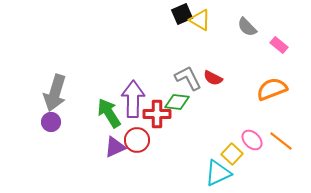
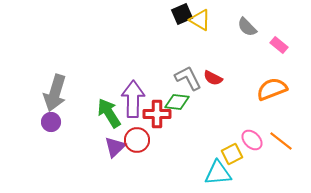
purple triangle: rotated 20 degrees counterclockwise
yellow square: rotated 20 degrees clockwise
cyan triangle: rotated 20 degrees clockwise
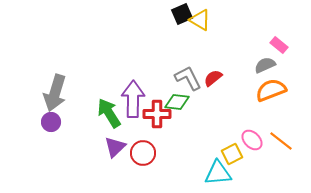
gray semicircle: moved 18 px right, 38 px down; rotated 110 degrees clockwise
red semicircle: rotated 114 degrees clockwise
orange semicircle: moved 1 px left, 1 px down
red circle: moved 6 px right, 13 px down
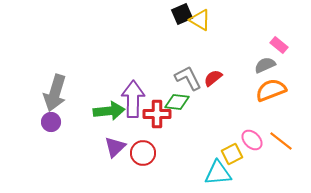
green arrow: moved 2 px up; rotated 116 degrees clockwise
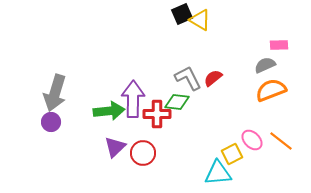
pink rectangle: rotated 42 degrees counterclockwise
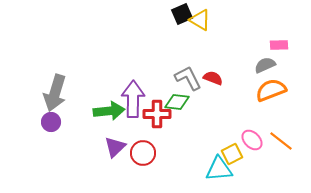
red semicircle: rotated 60 degrees clockwise
cyan triangle: moved 1 px right, 4 px up
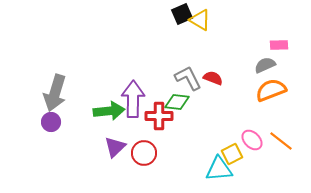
red cross: moved 2 px right, 2 px down
red circle: moved 1 px right
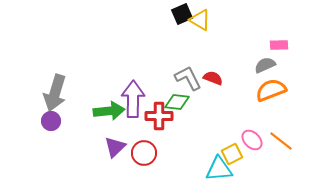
purple circle: moved 1 px up
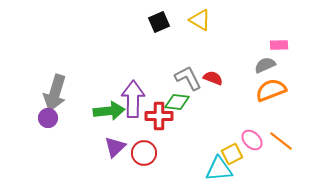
black square: moved 23 px left, 8 px down
purple circle: moved 3 px left, 3 px up
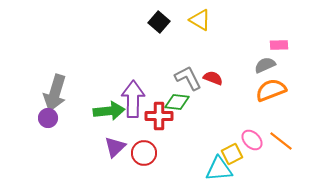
black square: rotated 25 degrees counterclockwise
